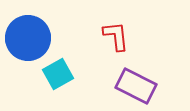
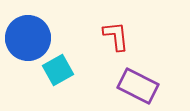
cyan square: moved 4 px up
purple rectangle: moved 2 px right
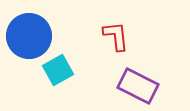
blue circle: moved 1 px right, 2 px up
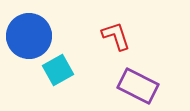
red L-shape: rotated 12 degrees counterclockwise
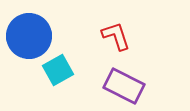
purple rectangle: moved 14 px left
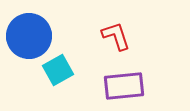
purple rectangle: rotated 33 degrees counterclockwise
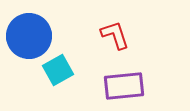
red L-shape: moved 1 px left, 1 px up
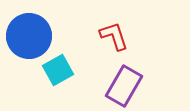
red L-shape: moved 1 px left, 1 px down
purple rectangle: rotated 54 degrees counterclockwise
